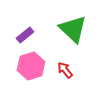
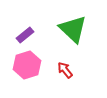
pink hexagon: moved 4 px left, 1 px up
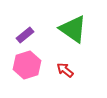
green triangle: rotated 8 degrees counterclockwise
red arrow: rotated 12 degrees counterclockwise
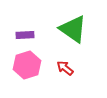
purple rectangle: rotated 36 degrees clockwise
red arrow: moved 2 px up
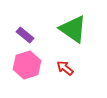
purple rectangle: rotated 42 degrees clockwise
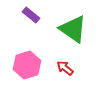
purple rectangle: moved 6 px right, 20 px up
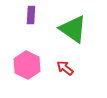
purple rectangle: rotated 54 degrees clockwise
pink hexagon: rotated 16 degrees counterclockwise
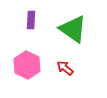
purple rectangle: moved 5 px down
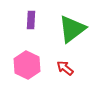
green triangle: moved 1 px left; rotated 48 degrees clockwise
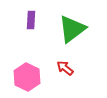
pink hexagon: moved 12 px down
